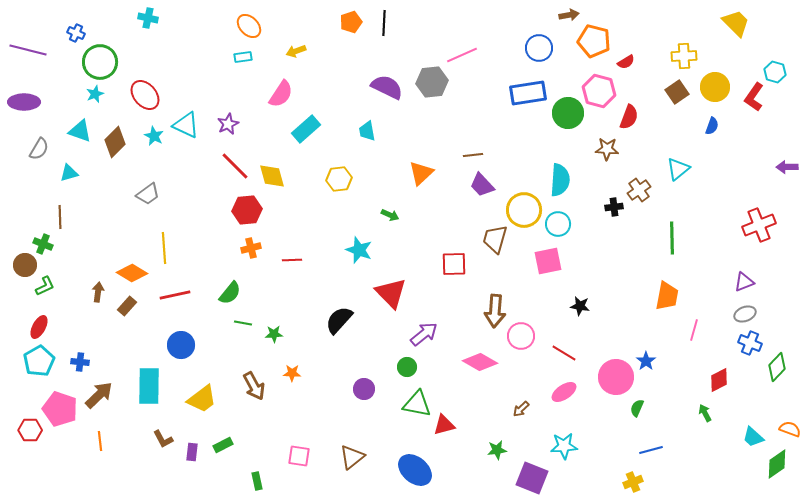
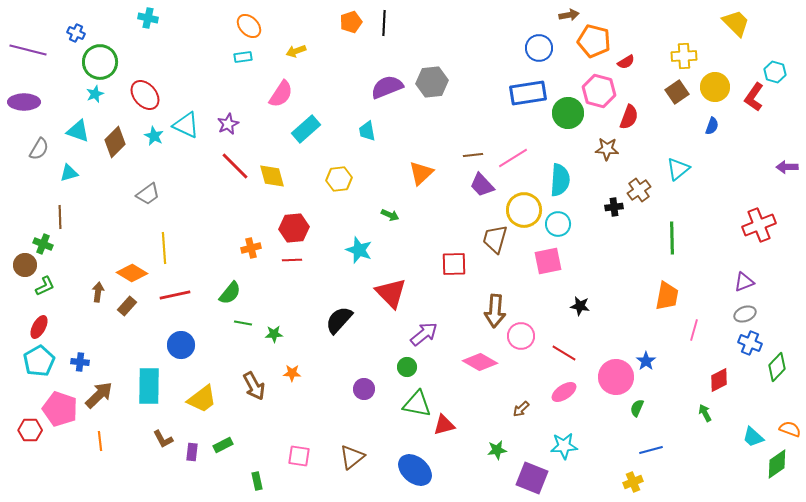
pink line at (462, 55): moved 51 px right, 103 px down; rotated 8 degrees counterclockwise
purple semicircle at (387, 87): rotated 48 degrees counterclockwise
cyan triangle at (80, 131): moved 2 px left
red hexagon at (247, 210): moved 47 px right, 18 px down
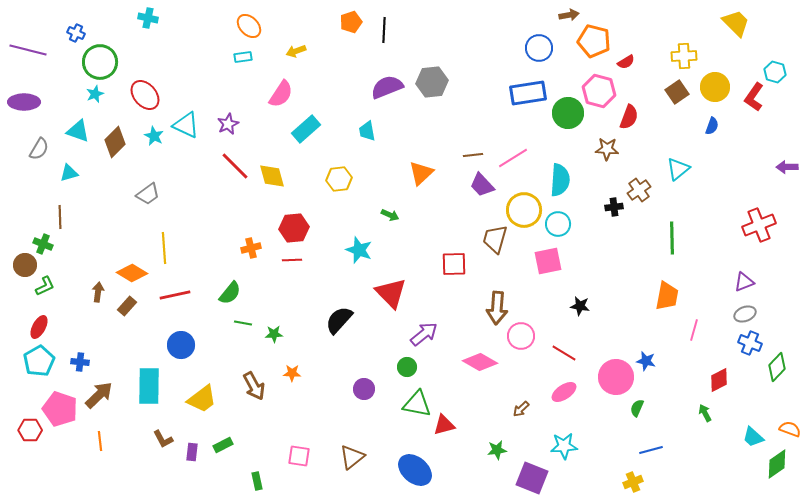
black line at (384, 23): moved 7 px down
brown arrow at (495, 311): moved 2 px right, 3 px up
blue star at (646, 361): rotated 24 degrees counterclockwise
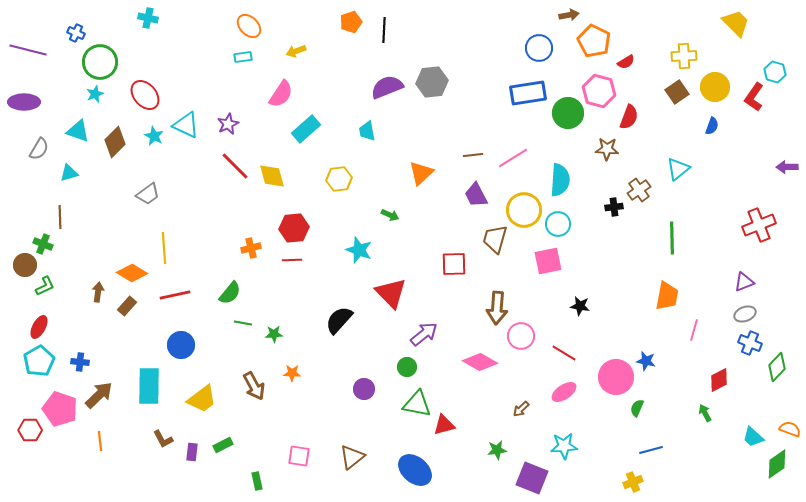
orange pentagon at (594, 41): rotated 12 degrees clockwise
purple trapezoid at (482, 185): moved 6 px left, 10 px down; rotated 16 degrees clockwise
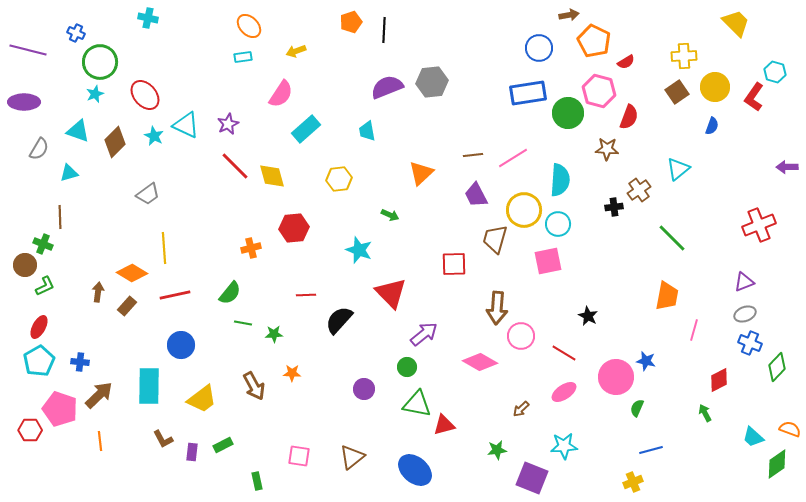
green line at (672, 238): rotated 44 degrees counterclockwise
red line at (292, 260): moved 14 px right, 35 px down
black star at (580, 306): moved 8 px right, 10 px down; rotated 18 degrees clockwise
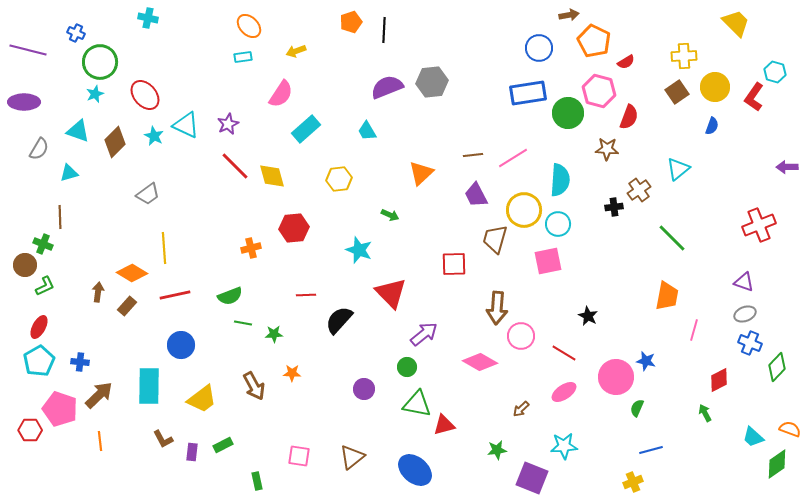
cyan trapezoid at (367, 131): rotated 20 degrees counterclockwise
purple triangle at (744, 282): rotated 40 degrees clockwise
green semicircle at (230, 293): moved 3 px down; rotated 30 degrees clockwise
